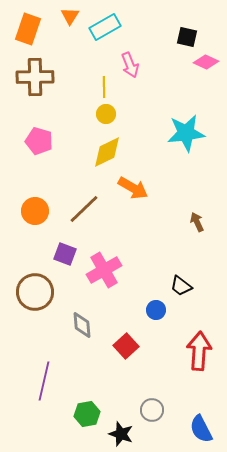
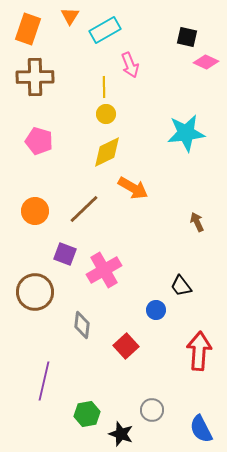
cyan rectangle: moved 3 px down
black trapezoid: rotated 15 degrees clockwise
gray diamond: rotated 12 degrees clockwise
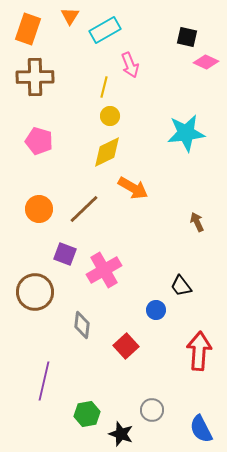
yellow line: rotated 15 degrees clockwise
yellow circle: moved 4 px right, 2 px down
orange circle: moved 4 px right, 2 px up
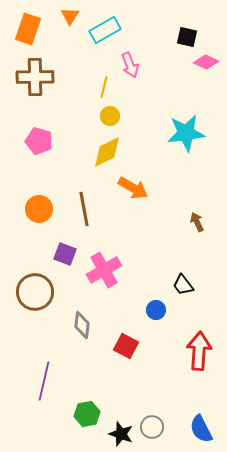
brown line: rotated 56 degrees counterclockwise
black trapezoid: moved 2 px right, 1 px up
red square: rotated 20 degrees counterclockwise
gray circle: moved 17 px down
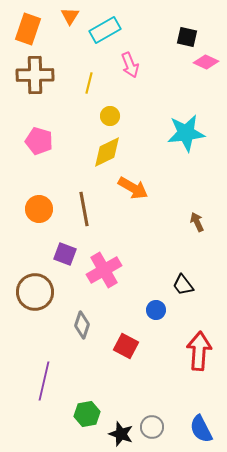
brown cross: moved 2 px up
yellow line: moved 15 px left, 4 px up
gray diamond: rotated 12 degrees clockwise
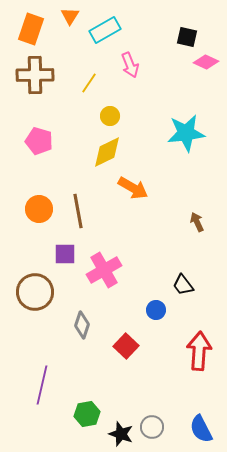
orange rectangle: moved 3 px right
yellow line: rotated 20 degrees clockwise
brown line: moved 6 px left, 2 px down
purple square: rotated 20 degrees counterclockwise
red square: rotated 15 degrees clockwise
purple line: moved 2 px left, 4 px down
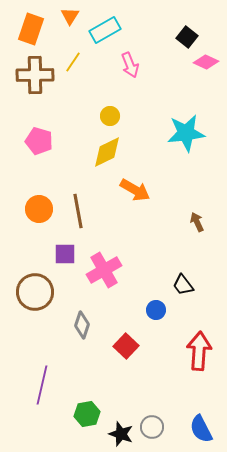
black square: rotated 25 degrees clockwise
yellow line: moved 16 px left, 21 px up
orange arrow: moved 2 px right, 2 px down
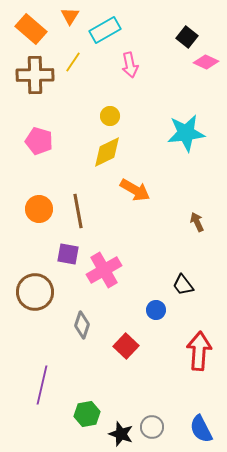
orange rectangle: rotated 68 degrees counterclockwise
pink arrow: rotated 10 degrees clockwise
purple square: moved 3 px right; rotated 10 degrees clockwise
